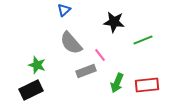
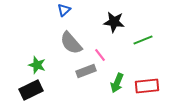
red rectangle: moved 1 px down
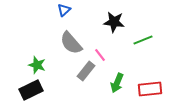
gray rectangle: rotated 30 degrees counterclockwise
red rectangle: moved 3 px right, 3 px down
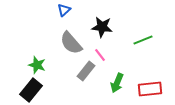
black star: moved 12 px left, 5 px down
black rectangle: rotated 25 degrees counterclockwise
